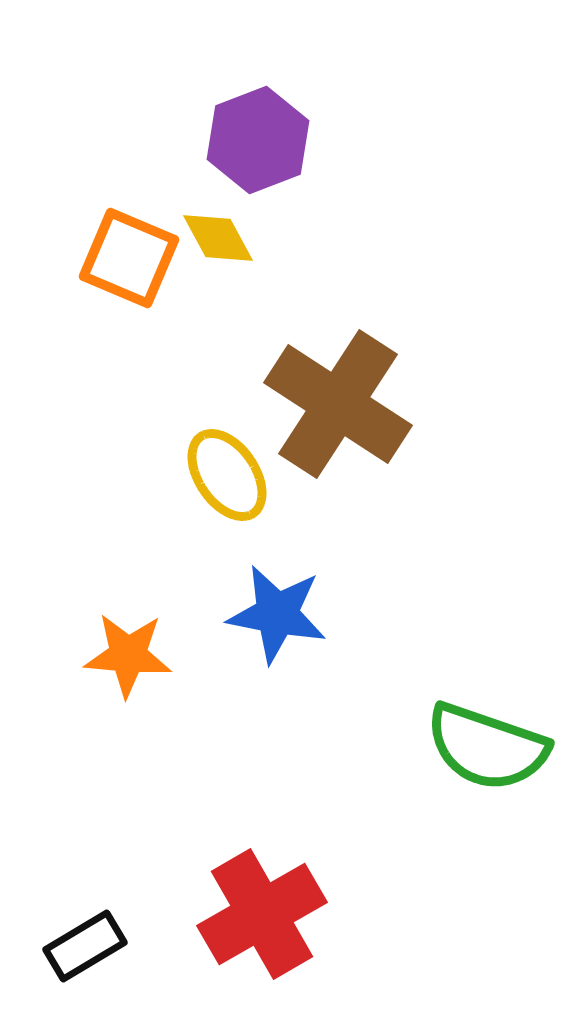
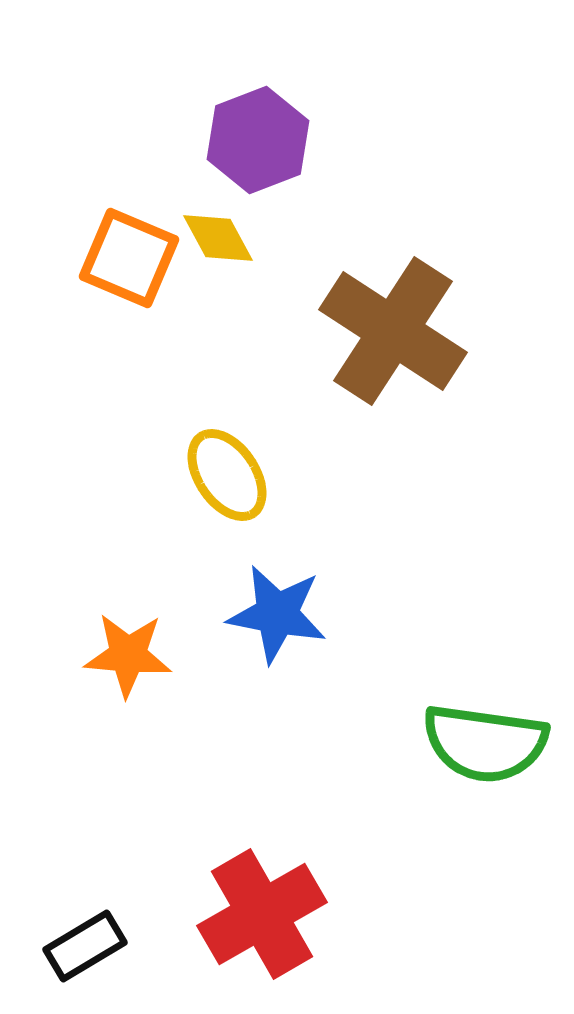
brown cross: moved 55 px right, 73 px up
green semicircle: moved 2 px left, 4 px up; rotated 11 degrees counterclockwise
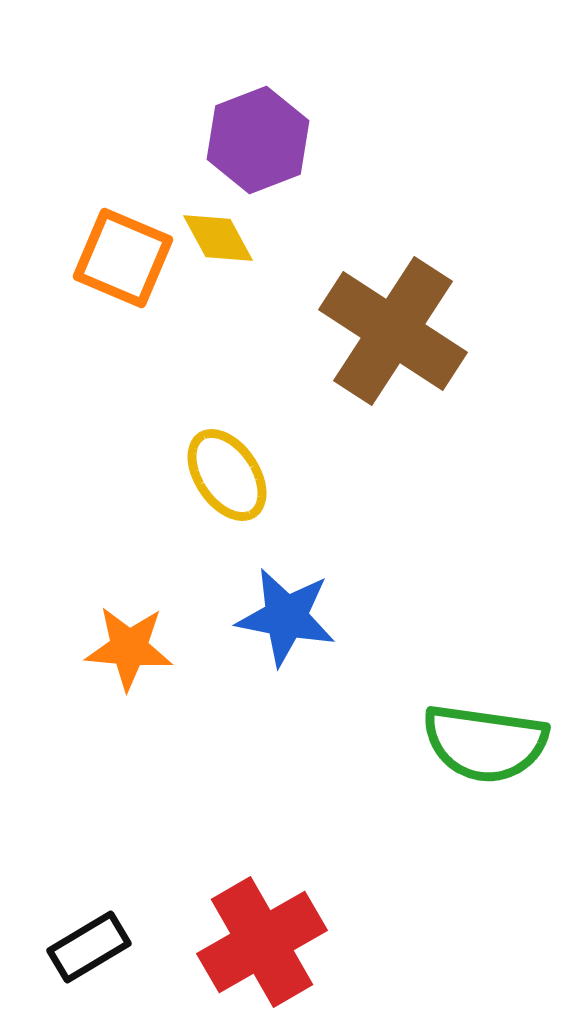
orange square: moved 6 px left
blue star: moved 9 px right, 3 px down
orange star: moved 1 px right, 7 px up
red cross: moved 28 px down
black rectangle: moved 4 px right, 1 px down
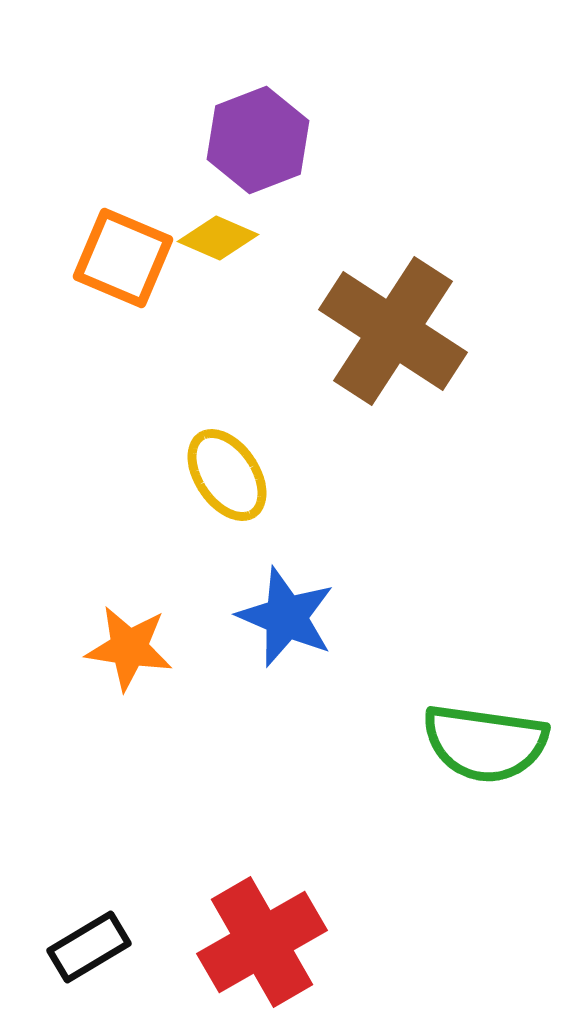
yellow diamond: rotated 38 degrees counterclockwise
blue star: rotated 12 degrees clockwise
orange star: rotated 4 degrees clockwise
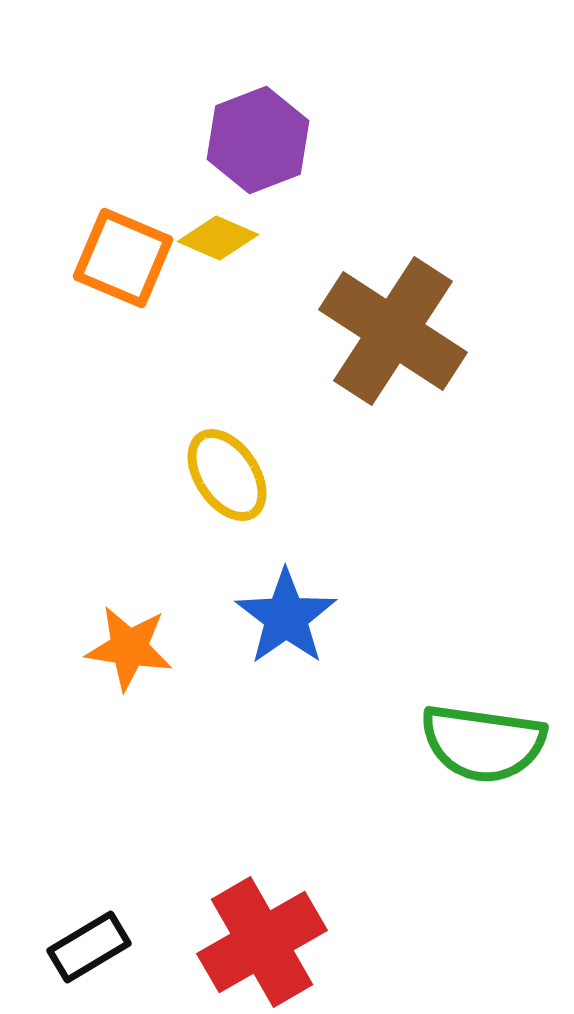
blue star: rotated 14 degrees clockwise
green semicircle: moved 2 px left
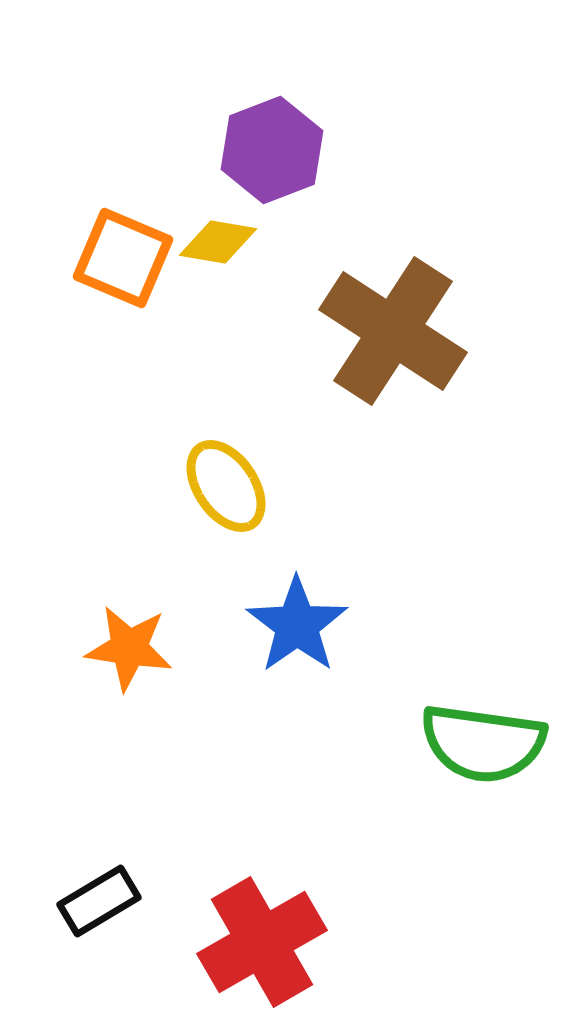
purple hexagon: moved 14 px right, 10 px down
yellow diamond: moved 4 px down; rotated 14 degrees counterclockwise
yellow ellipse: moved 1 px left, 11 px down
blue star: moved 11 px right, 8 px down
black rectangle: moved 10 px right, 46 px up
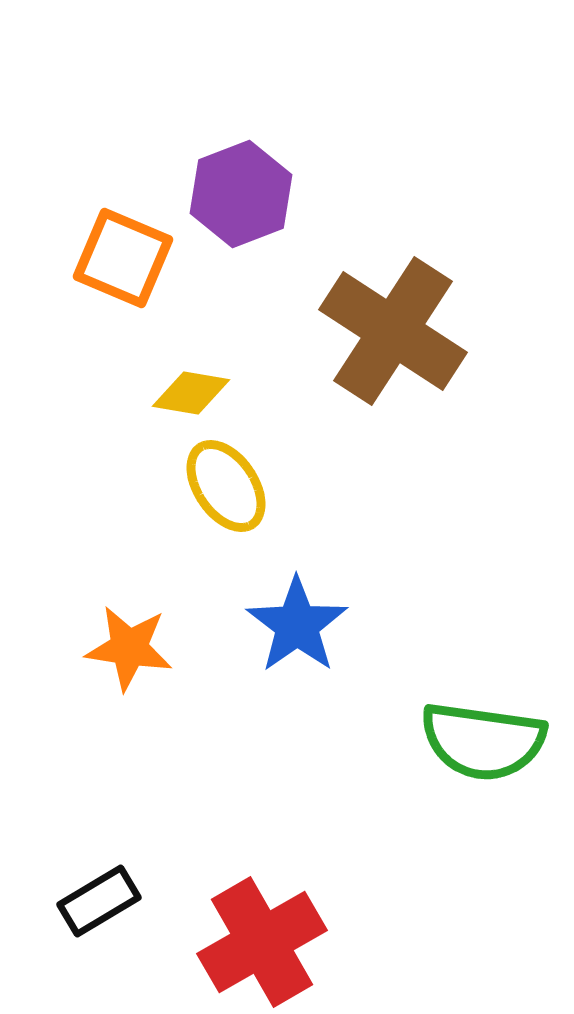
purple hexagon: moved 31 px left, 44 px down
yellow diamond: moved 27 px left, 151 px down
green semicircle: moved 2 px up
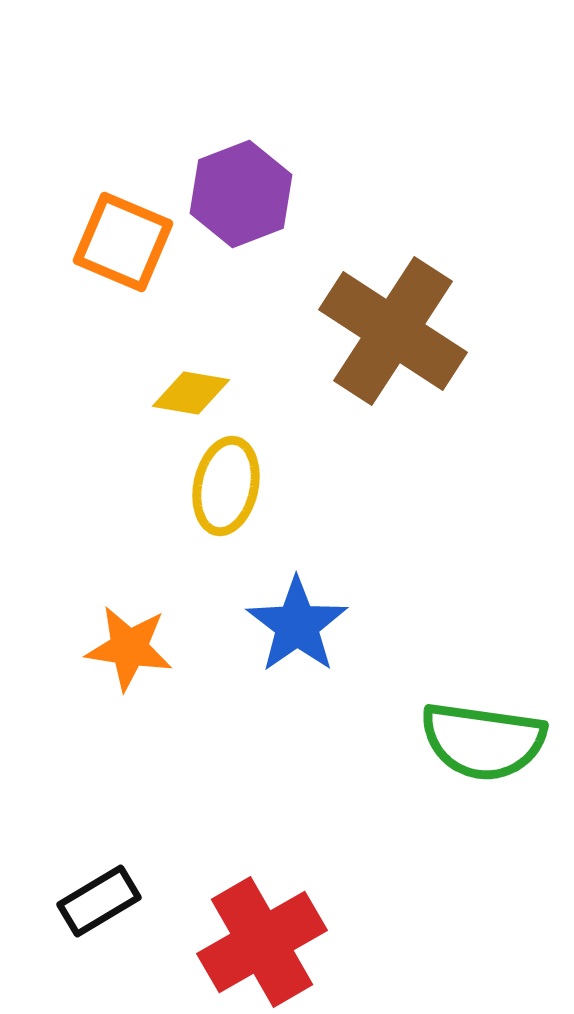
orange square: moved 16 px up
yellow ellipse: rotated 46 degrees clockwise
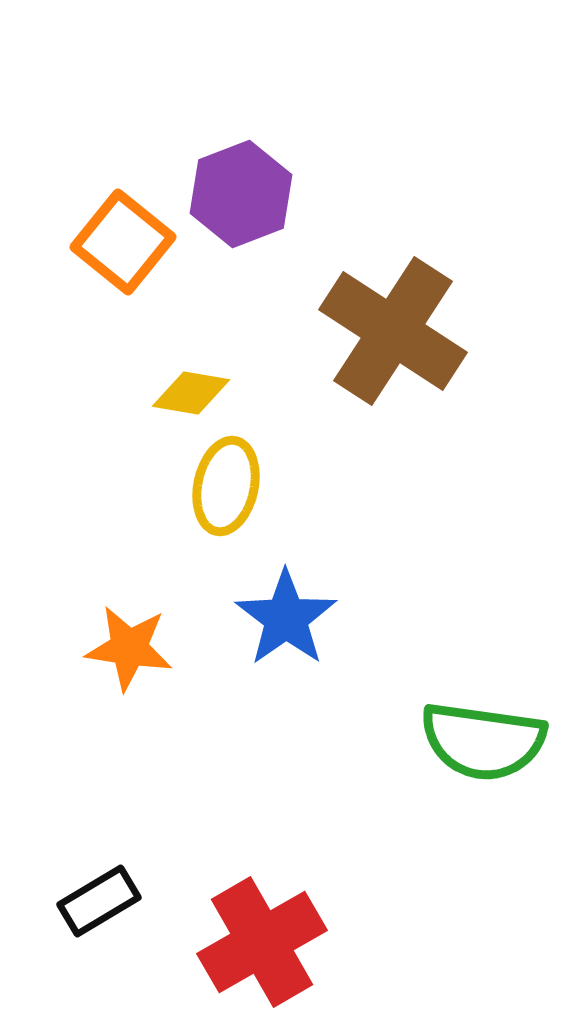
orange square: rotated 16 degrees clockwise
blue star: moved 11 px left, 7 px up
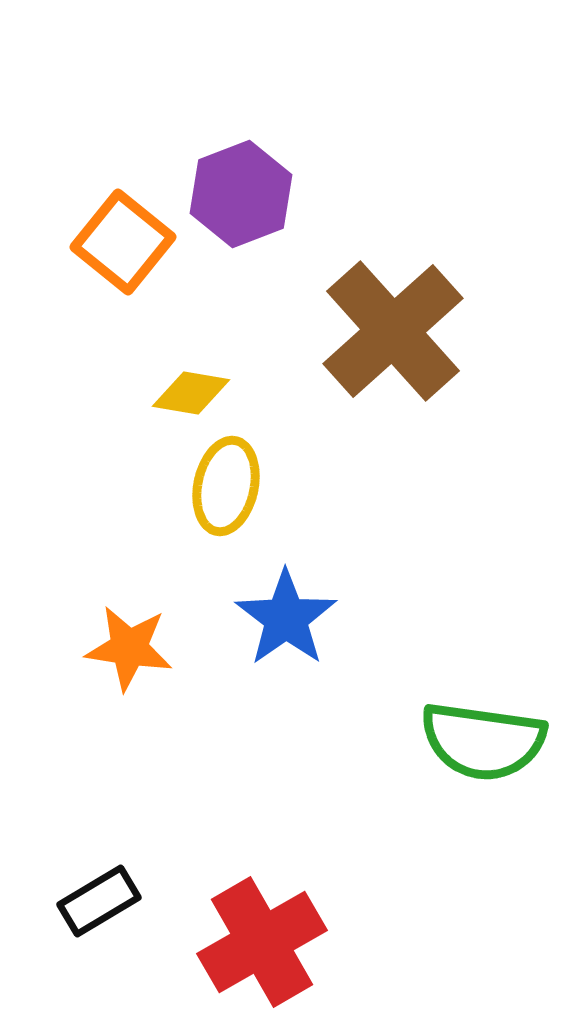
brown cross: rotated 15 degrees clockwise
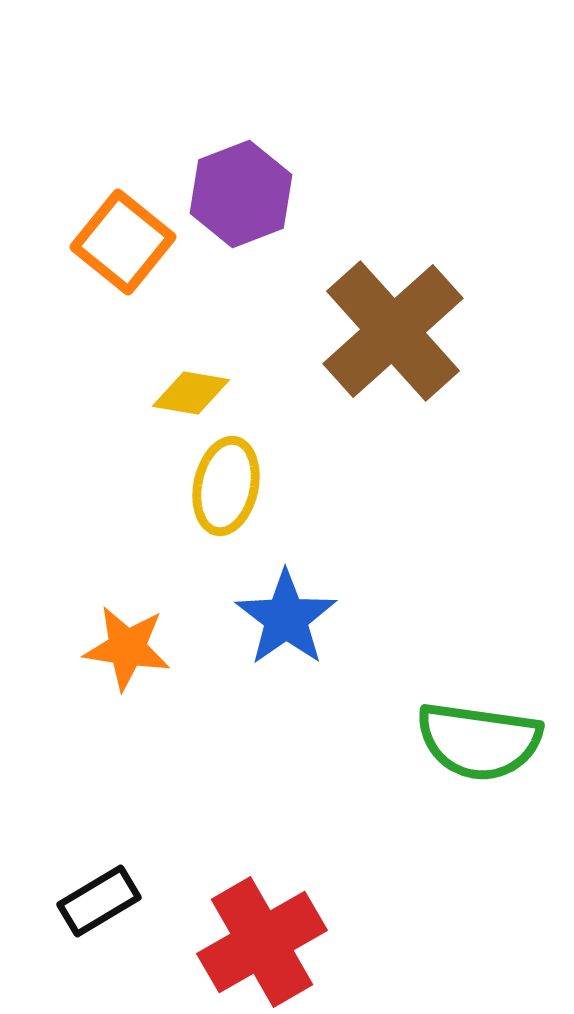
orange star: moved 2 px left
green semicircle: moved 4 px left
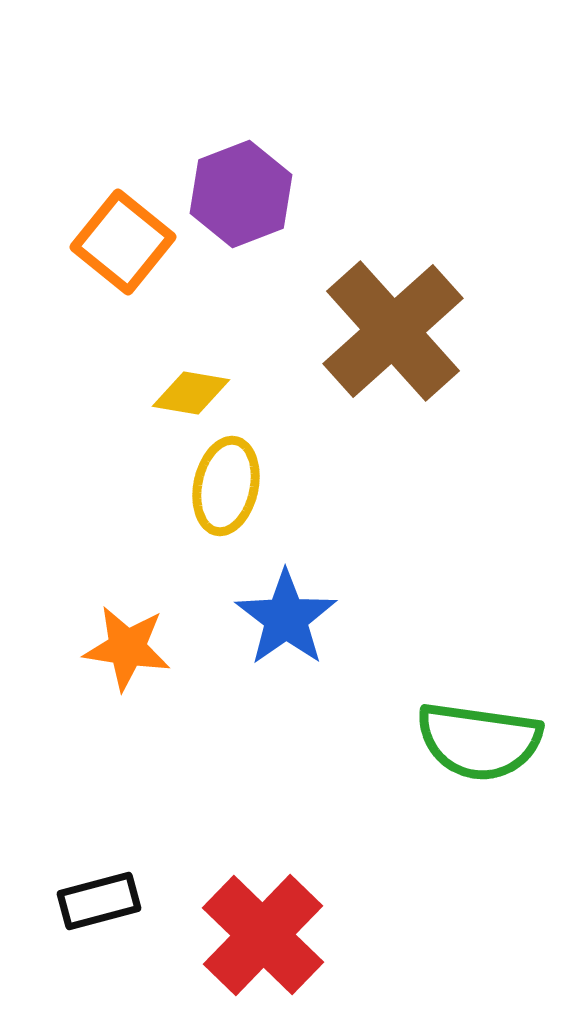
black rectangle: rotated 16 degrees clockwise
red cross: moved 1 px right, 7 px up; rotated 16 degrees counterclockwise
